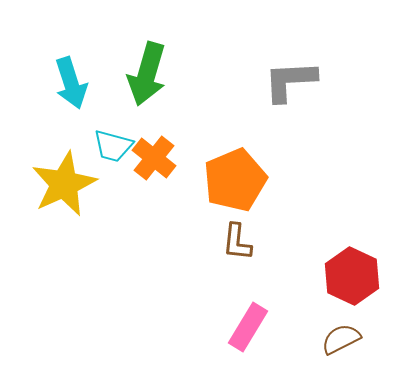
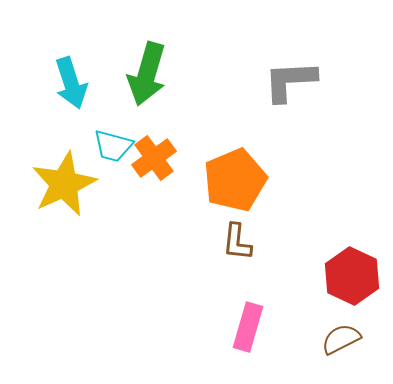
orange cross: rotated 15 degrees clockwise
pink rectangle: rotated 15 degrees counterclockwise
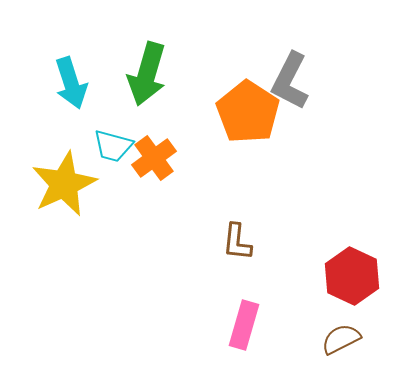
gray L-shape: rotated 60 degrees counterclockwise
orange pentagon: moved 13 px right, 68 px up; rotated 16 degrees counterclockwise
pink rectangle: moved 4 px left, 2 px up
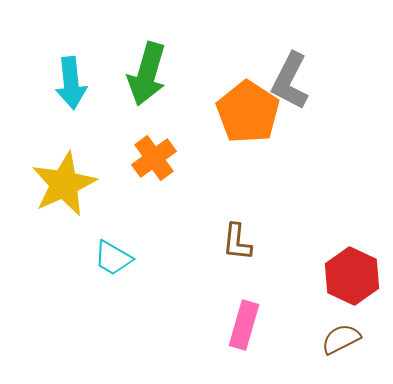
cyan arrow: rotated 12 degrees clockwise
cyan trapezoid: moved 112 px down; rotated 15 degrees clockwise
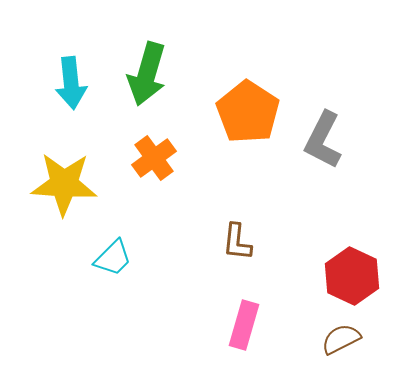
gray L-shape: moved 33 px right, 59 px down
yellow star: rotated 28 degrees clockwise
cyan trapezoid: rotated 75 degrees counterclockwise
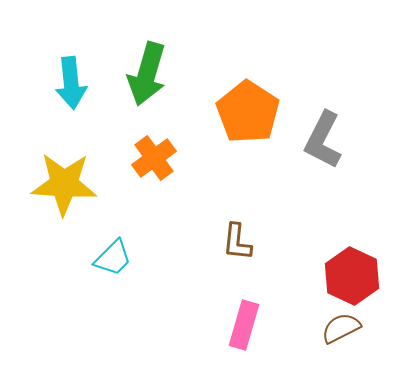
brown semicircle: moved 11 px up
